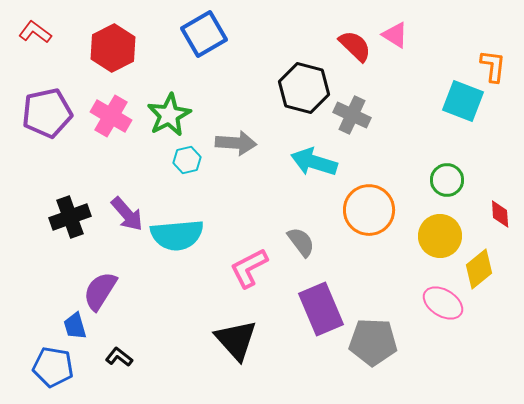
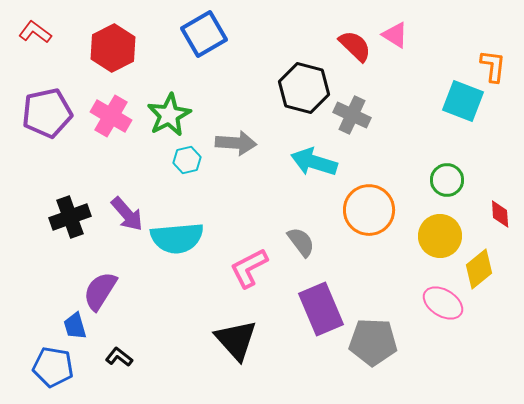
cyan semicircle: moved 3 px down
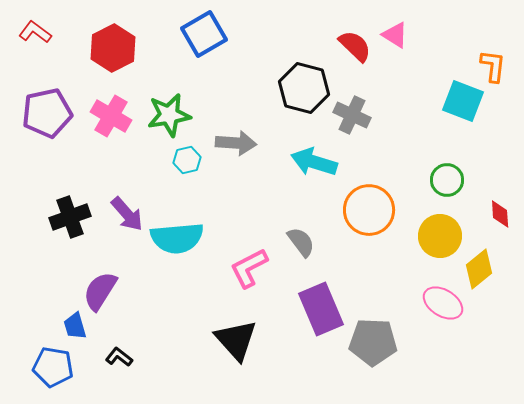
green star: rotated 18 degrees clockwise
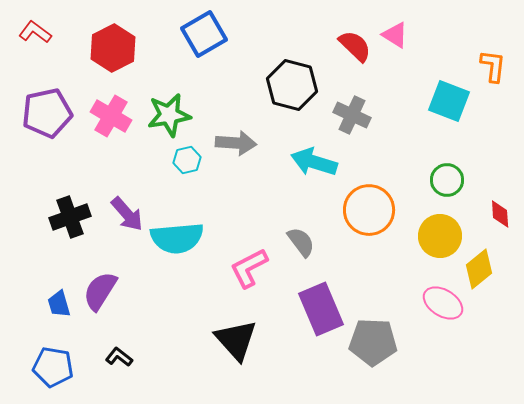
black hexagon: moved 12 px left, 3 px up
cyan square: moved 14 px left
blue trapezoid: moved 16 px left, 22 px up
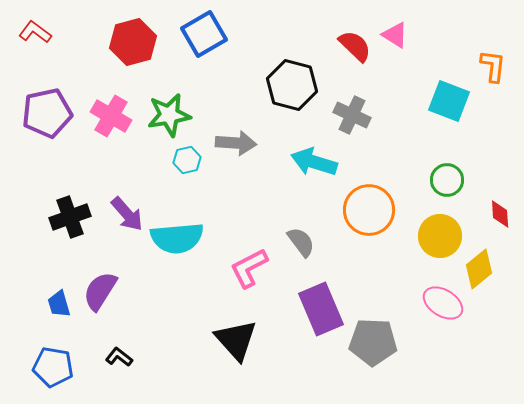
red hexagon: moved 20 px right, 6 px up; rotated 12 degrees clockwise
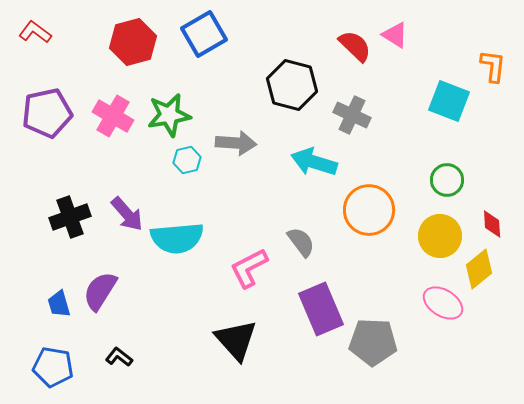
pink cross: moved 2 px right
red diamond: moved 8 px left, 10 px down
